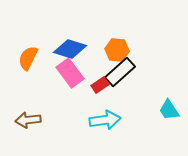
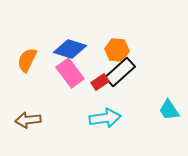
orange semicircle: moved 1 px left, 2 px down
red rectangle: moved 3 px up
cyan arrow: moved 2 px up
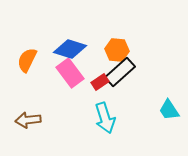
cyan arrow: rotated 80 degrees clockwise
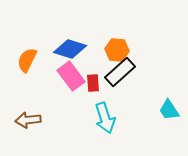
pink rectangle: moved 1 px right, 3 px down
red rectangle: moved 7 px left, 1 px down; rotated 60 degrees counterclockwise
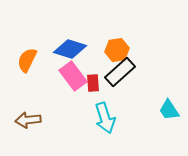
orange hexagon: rotated 15 degrees counterclockwise
pink rectangle: moved 2 px right
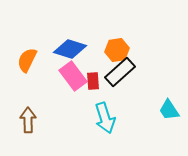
red rectangle: moved 2 px up
brown arrow: rotated 95 degrees clockwise
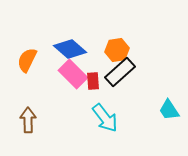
blue diamond: rotated 24 degrees clockwise
pink rectangle: moved 2 px up; rotated 8 degrees counterclockwise
cyan arrow: rotated 20 degrees counterclockwise
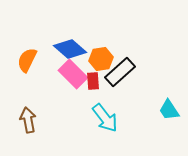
orange hexagon: moved 16 px left, 9 px down
brown arrow: rotated 10 degrees counterclockwise
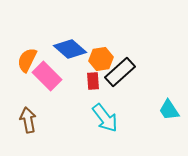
pink rectangle: moved 26 px left, 2 px down
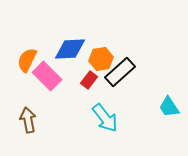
blue diamond: rotated 44 degrees counterclockwise
red rectangle: moved 4 px left, 1 px up; rotated 42 degrees clockwise
cyan trapezoid: moved 3 px up
